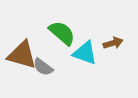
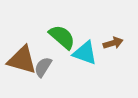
green semicircle: moved 4 px down
brown triangle: moved 5 px down
gray semicircle: rotated 85 degrees clockwise
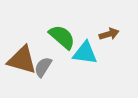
brown arrow: moved 4 px left, 9 px up
cyan triangle: rotated 12 degrees counterclockwise
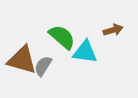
brown arrow: moved 4 px right, 4 px up
cyan triangle: moved 1 px up
gray semicircle: moved 1 px up
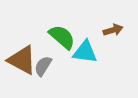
brown triangle: rotated 12 degrees clockwise
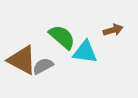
gray semicircle: rotated 30 degrees clockwise
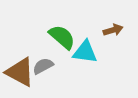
brown triangle: moved 2 px left, 12 px down
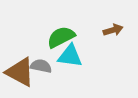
green semicircle: moved 1 px left; rotated 68 degrees counterclockwise
cyan triangle: moved 15 px left, 4 px down
gray semicircle: moved 2 px left; rotated 40 degrees clockwise
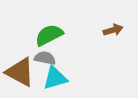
green semicircle: moved 12 px left, 2 px up
cyan triangle: moved 15 px left, 22 px down; rotated 24 degrees counterclockwise
gray semicircle: moved 4 px right, 8 px up
